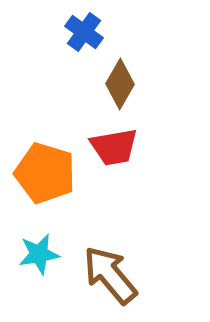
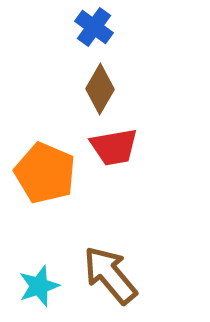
blue cross: moved 10 px right, 5 px up
brown diamond: moved 20 px left, 5 px down
orange pentagon: rotated 6 degrees clockwise
cyan star: moved 32 px down; rotated 9 degrees counterclockwise
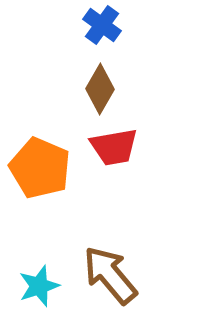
blue cross: moved 8 px right, 2 px up
orange pentagon: moved 5 px left, 5 px up
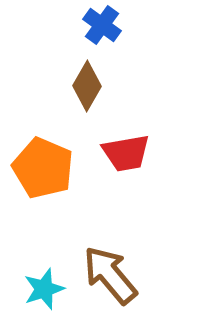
brown diamond: moved 13 px left, 3 px up
red trapezoid: moved 12 px right, 6 px down
orange pentagon: moved 3 px right
cyan star: moved 5 px right, 3 px down
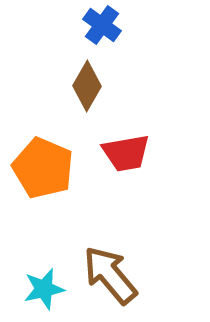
cyan star: rotated 6 degrees clockwise
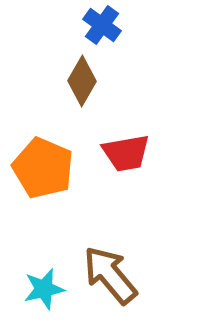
brown diamond: moved 5 px left, 5 px up
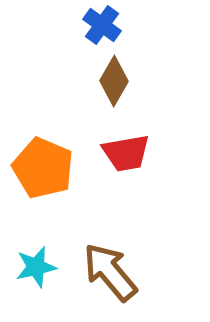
brown diamond: moved 32 px right
brown arrow: moved 3 px up
cyan star: moved 8 px left, 22 px up
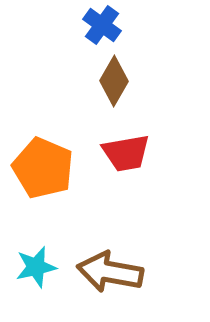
brown arrow: rotated 40 degrees counterclockwise
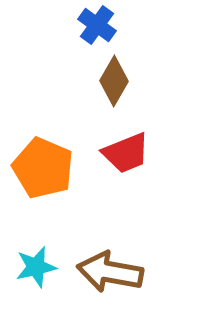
blue cross: moved 5 px left
red trapezoid: rotated 12 degrees counterclockwise
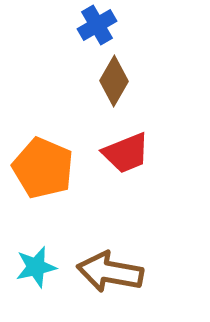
blue cross: rotated 24 degrees clockwise
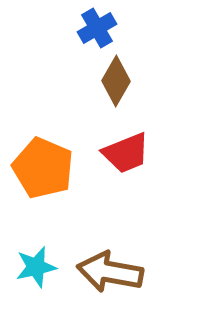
blue cross: moved 3 px down
brown diamond: moved 2 px right
